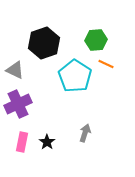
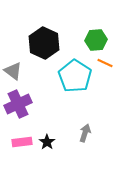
black hexagon: rotated 16 degrees counterclockwise
orange line: moved 1 px left, 1 px up
gray triangle: moved 2 px left, 1 px down; rotated 12 degrees clockwise
pink rectangle: rotated 72 degrees clockwise
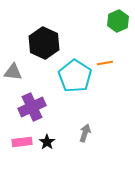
green hexagon: moved 22 px right, 19 px up; rotated 20 degrees counterclockwise
orange line: rotated 35 degrees counterclockwise
gray triangle: moved 1 px down; rotated 30 degrees counterclockwise
purple cross: moved 14 px right, 3 px down
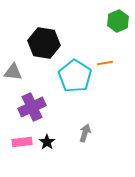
black hexagon: rotated 16 degrees counterclockwise
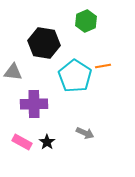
green hexagon: moved 32 px left
orange line: moved 2 px left, 3 px down
purple cross: moved 2 px right, 3 px up; rotated 24 degrees clockwise
gray arrow: rotated 96 degrees clockwise
pink rectangle: rotated 36 degrees clockwise
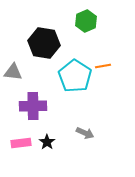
purple cross: moved 1 px left, 2 px down
pink rectangle: moved 1 px left, 1 px down; rotated 36 degrees counterclockwise
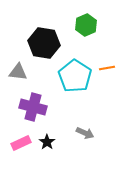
green hexagon: moved 4 px down
orange line: moved 4 px right, 2 px down
gray triangle: moved 5 px right
purple cross: moved 1 px down; rotated 16 degrees clockwise
pink rectangle: rotated 18 degrees counterclockwise
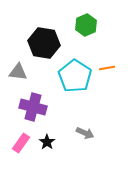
pink rectangle: rotated 30 degrees counterclockwise
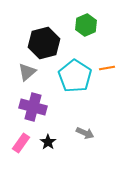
black hexagon: rotated 24 degrees counterclockwise
gray triangle: moved 9 px right; rotated 48 degrees counterclockwise
black star: moved 1 px right
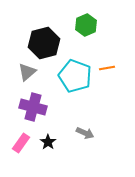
cyan pentagon: rotated 12 degrees counterclockwise
